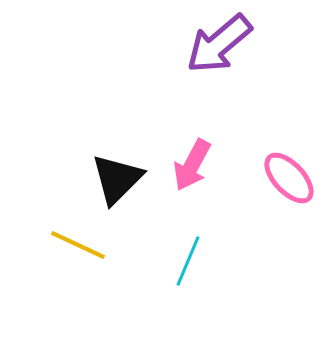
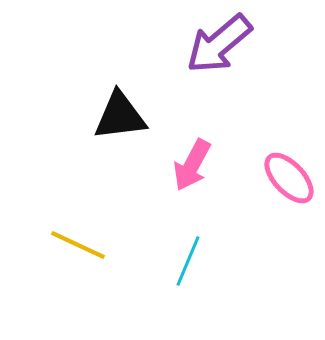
black triangle: moved 3 px right, 63 px up; rotated 38 degrees clockwise
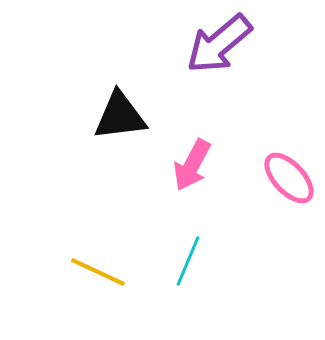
yellow line: moved 20 px right, 27 px down
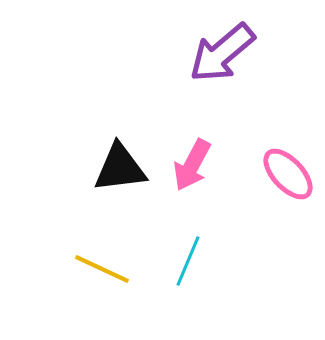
purple arrow: moved 3 px right, 9 px down
black triangle: moved 52 px down
pink ellipse: moved 1 px left, 4 px up
yellow line: moved 4 px right, 3 px up
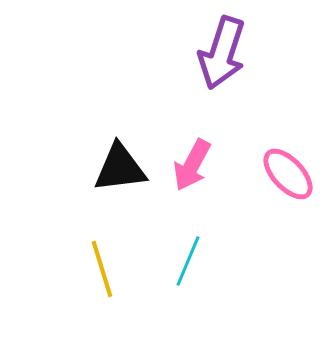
purple arrow: rotated 32 degrees counterclockwise
yellow line: rotated 48 degrees clockwise
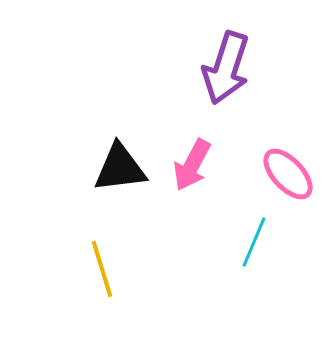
purple arrow: moved 4 px right, 15 px down
cyan line: moved 66 px right, 19 px up
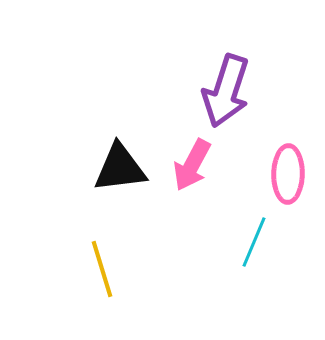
purple arrow: moved 23 px down
pink ellipse: rotated 44 degrees clockwise
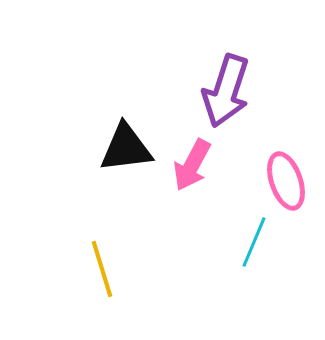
black triangle: moved 6 px right, 20 px up
pink ellipse: moved 2 px left, 7 px down; rotated 20 degrees counterclockwise
